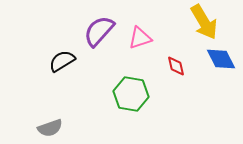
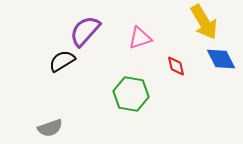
purple semicircle: moved 14 px left
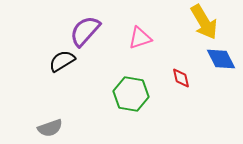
red diamond: moved 5 px right, 12 px down
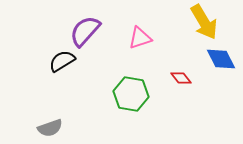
red diamond: rotated 25 degrees counterclockwise
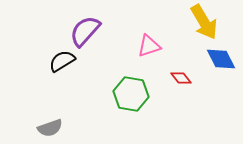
pink triangle: moved 9 px right, 8 px down
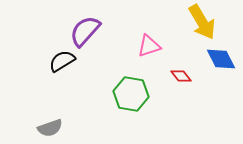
yellow arrow: moved 2 px left
red diamond: moved 2 px up
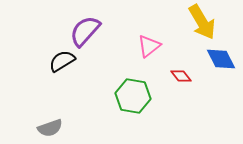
pink triangle: rotated 20 degrees counterclockwise
green hexagon: moved 2 px right, 2 px down
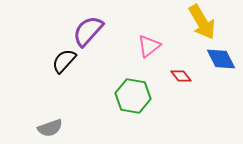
purple semicircle: moved 3 px right
black semicircle: moved 2 px right; rotated 16 degrees counterclockwise
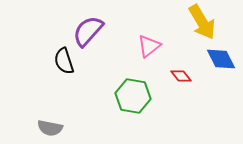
black semicircle: rotated 60 degrees counterclockwise
gray semicircle: rotated 30 degrees clockwise
